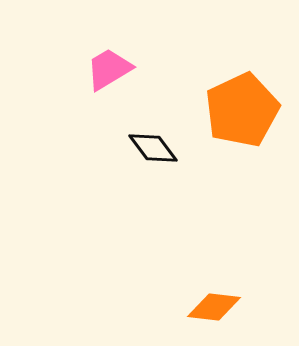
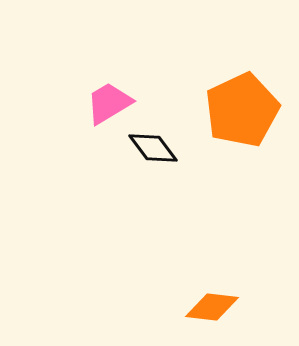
pink trapezoid: moved 34 px down
orange diamond: moved 2 px left
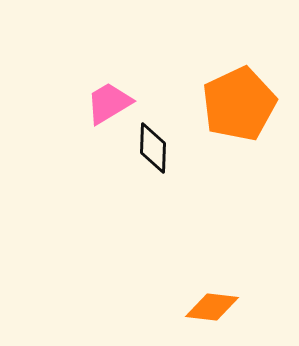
orange pentagon: moved 3 px left, 6 px up
black diamond: rotated 39 degrees clockwise
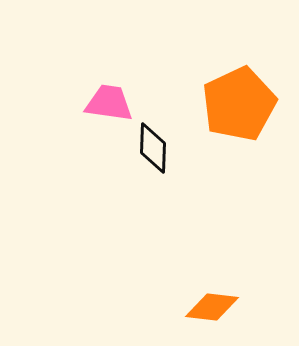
pink trapezoid: rotated 39 degrees clockwise
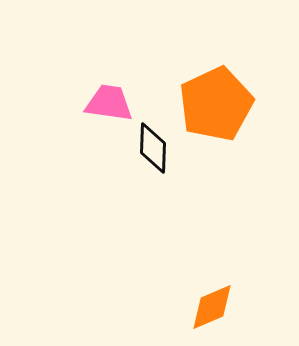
orange pentagon: moved 23 px left
orange diamond: rotated 30 degrees counterclockwise
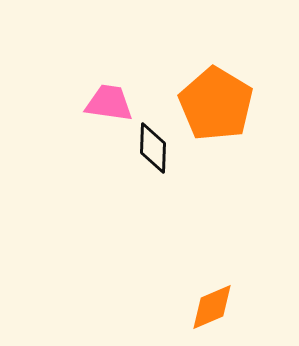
orange pentagon: rotated 16 degrees counterclockwise
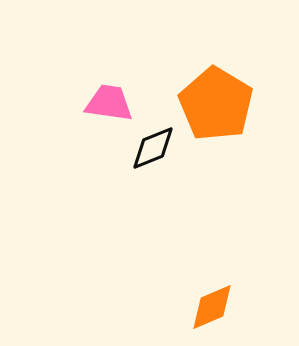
black diamond: rotated 66 degrees clockwise
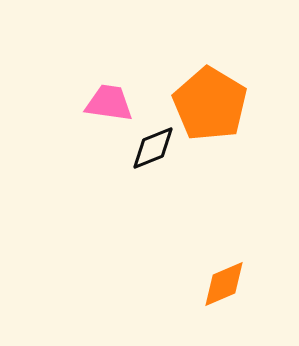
orange pentagon: moved 6 px left
orange diamond: moved 12 px right, 23 px up
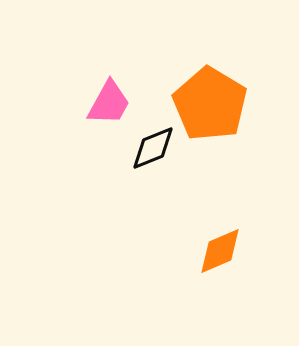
pink trapezoid: rotated 111 degrees clockwise
orange diamond: moved 4 px left, 33 px up
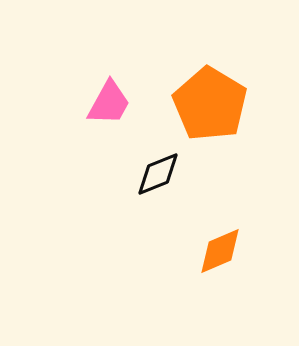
black diamond: moved 5 px right, 26 px down
